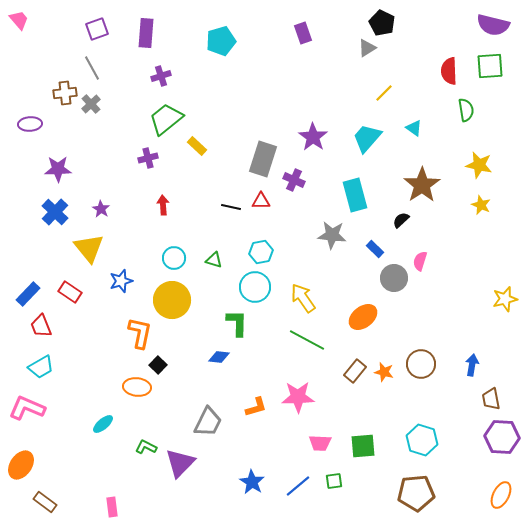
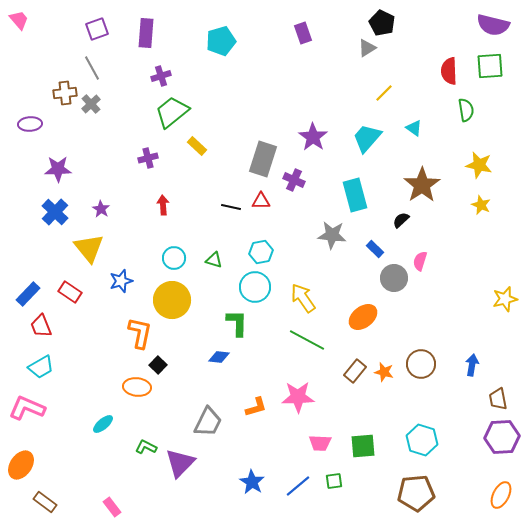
green trapezoid at (166, 119): moved 6 px right, 7 px up
brown trapezoid at (491, 399): moved 7 px right
purple hexagon at (502, 437): rotated 8 degrees counterclockwise
pink rectangle at (112, 507): rotated 30 degrees counterclockwise
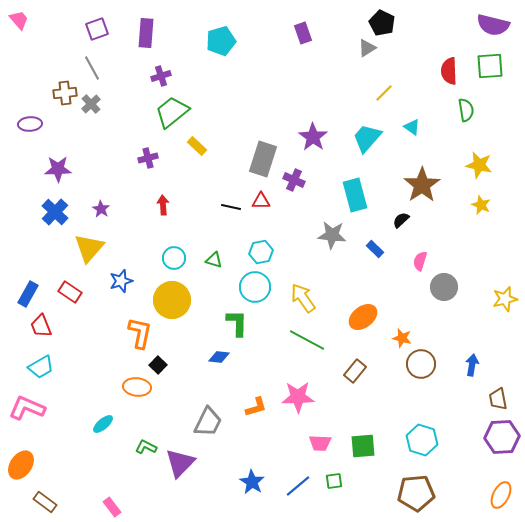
cyan triangle at (414, 128): moved 2 px left, 1 px up
yellow triangle at (89, 248): rotated 20 degrees clockwise
gray circle at (394, 278): moved 50 px right, 9 px down
blue rectangle at (28, 294): rotated 15 degrees counterclockwise
orange star at (384, 372): moved 18 px right, 34 px up
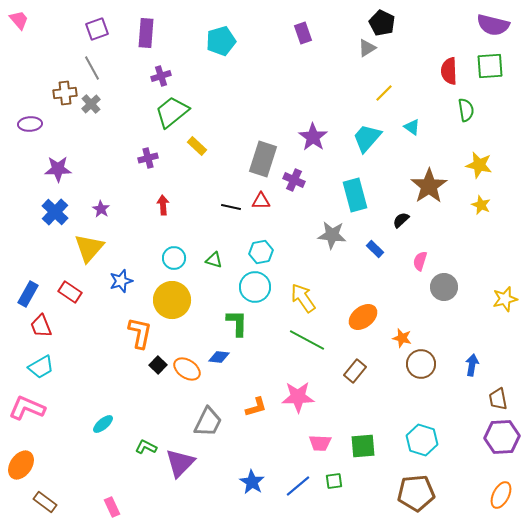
brown star at (422, 185): moved 7 px right, 1 px down
orange ellipse at (137, 387): moved 50 px right, 18 px up; rotated 28 degrees clockwise
pink rectangle at (112, 507): rotated 12 degrees clockwise
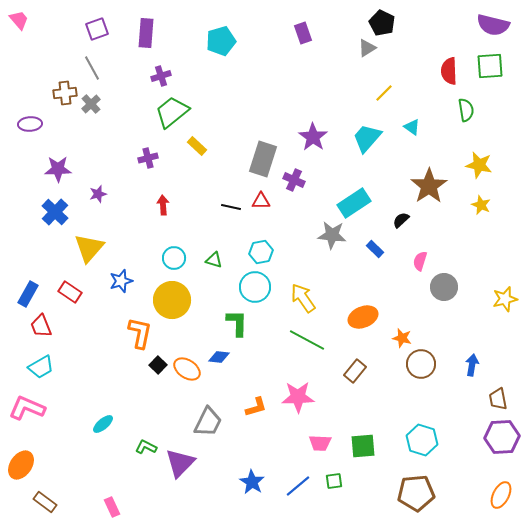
cyan rectangle at (355, 195): moved 1 px left, 8 px down; rotated 72 degrees clockwise
purple star at (101, 209): moved 3 px left, 15 px up; rotated 24 degrees clockwise
orange ellipse at (363, 317): rotated 16 degrees clockwise
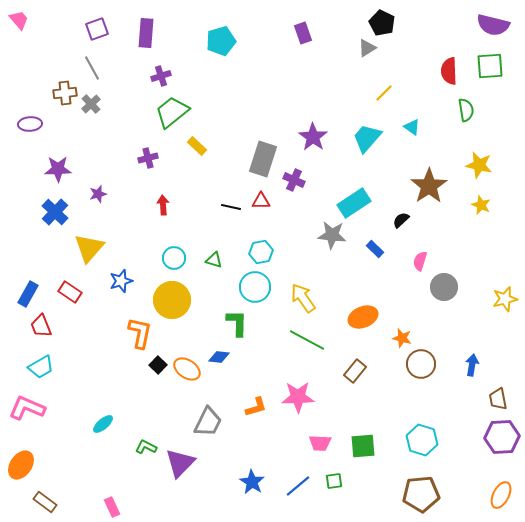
brown pentagon at (416, 493): moved 5 px right, 1 px down
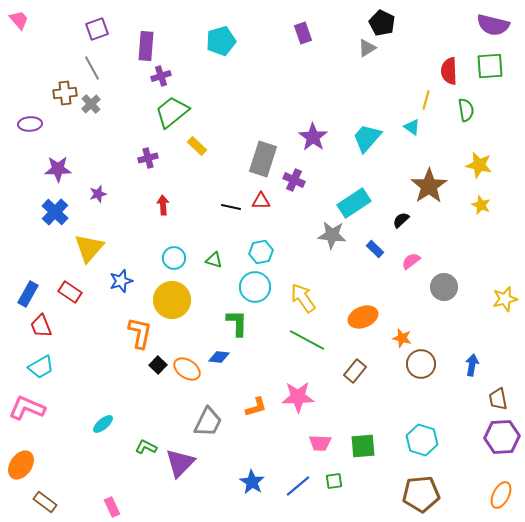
purple rectangle at (146, 33): moved 13 px down
yellow line at (384, 93): moved 42 px right, 7 px down; rotated 30 degrees counterclockwise
pink semicircle at (420, 261): moved 9 px left; rotated 36 degrees clockwise
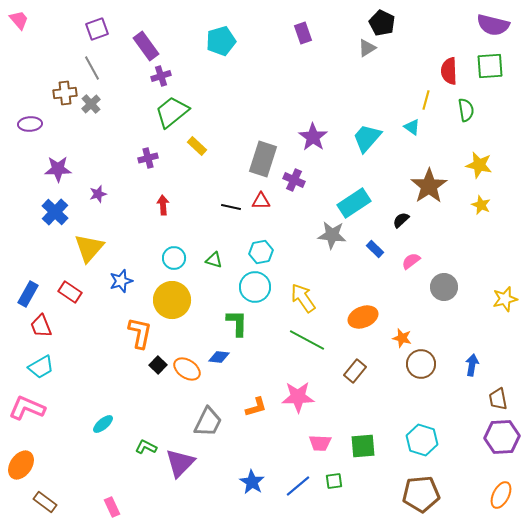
purple rectangle at (146, 46): rotated 40 degrees counterclockwise
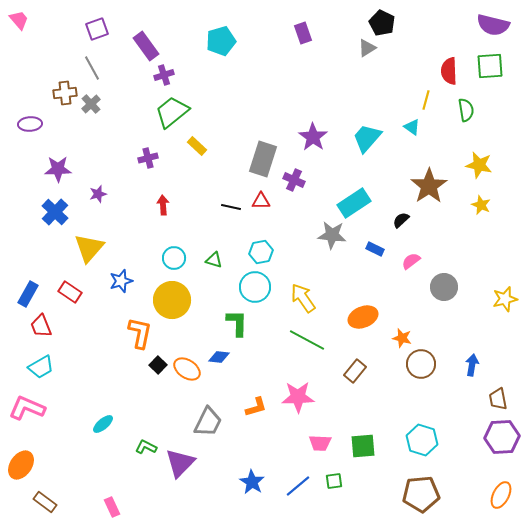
purple cross at (161, 76): moved 3 px right, 1 px up
blue rectangle at (375, 249): rotated 18 degrees counterclockwise
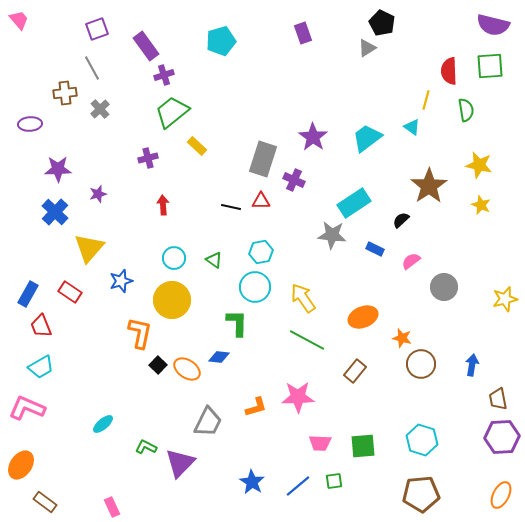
gray cross at (91, 104): moved 9 px right, 5 px down
cyan trapezoid at (367, 138): rotated 12 degrees clockwise
green triangle at (214, 260): rotated 18 degrees clockwise
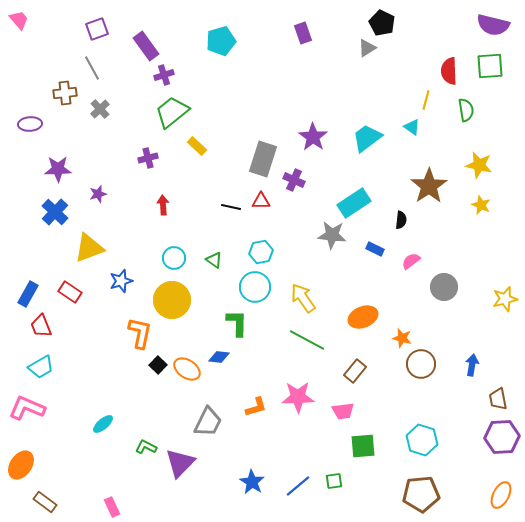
black semicircle at (401, 220): rotated 138 degrees clockwise
yellow triangle at (89, 248): rotated 28 degrees clockwise
pink trapezoid at (320, 443): moved 23 px right, 32 px up; rotated 10 degrees counterclockwise
